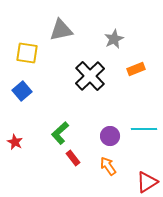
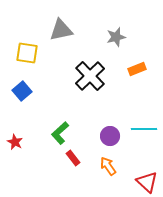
gray star: moved 2 px right, 2 px up; rotated 12 degrees clockwise
orange rectangle: moved 1 px right
red triangle: rotated 45 degrees counterclockwise
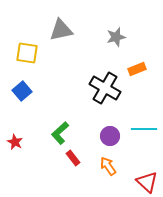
black cross: moved 15 px right, 12 px down; rotated 16 degrees counterclockwise
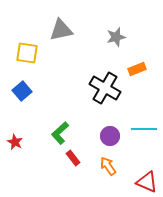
red triangle: rotated 20 degrees counterclockwise
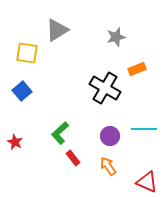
gray triangle: moved 4 px left; rotated 20 degrees counterclockwise
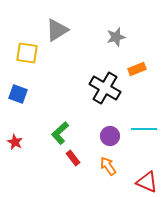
blue square: moved 4 px left, 3 px down; rotated 30 degrees counterclockwise
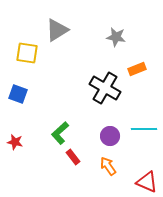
gray star: rotated 24 degrees clockwise
red star: rotated 14 degrees counterclockwise
red rectangle: moved 1 px up
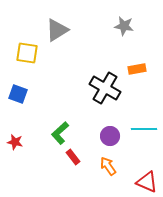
gray star: moved 8 px right, 11 px up
orange rectangle: rotated 12 degrees clockwise
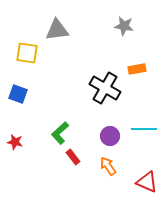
gray triangle: rotated 25 degrees clockwise
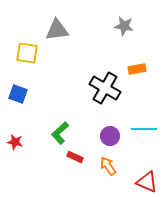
red rectangle: moved 2 px right; rotated 28 degrees counterclockwise
